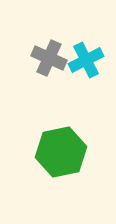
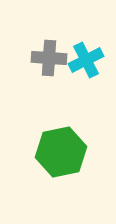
gray cross: rotated 20 degrees counterclockwise
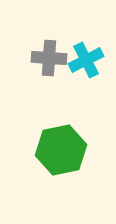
green hexagon: moved 2 px up
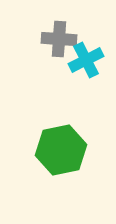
gray cross: moved 10 px right, 19 px up
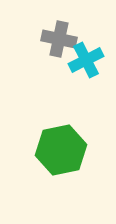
gray cross: rotated 8 degrees clockwise
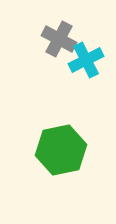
gray cross: rotated 16 degrees clockwise
